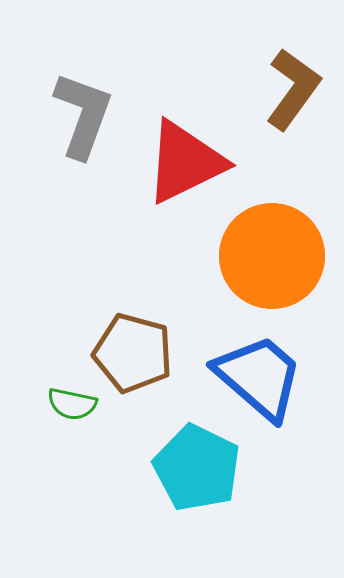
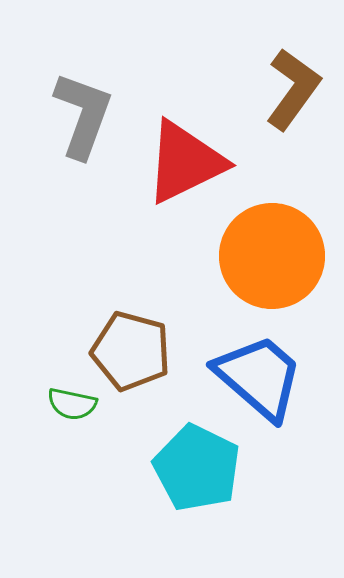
brown pentagon: moved 2 px left, 2 px up
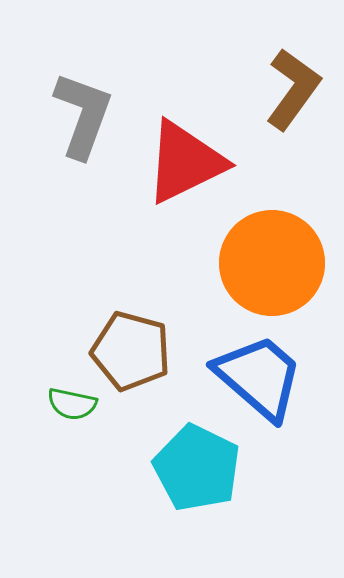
orange circle: moved 7 px down
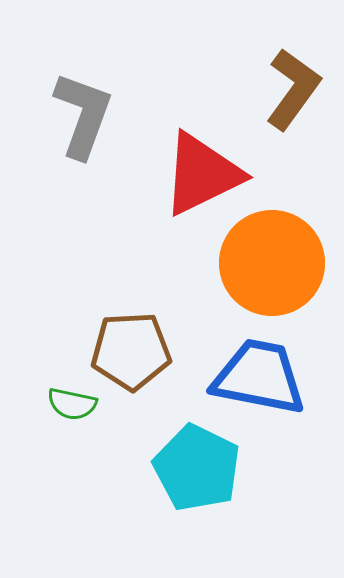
red triangle: moved 17 px right, 12 px down
brown pentagon: rotated 18 degrees counterclockwise
blue trapezoid: rotated 30 degrees counterclockwise
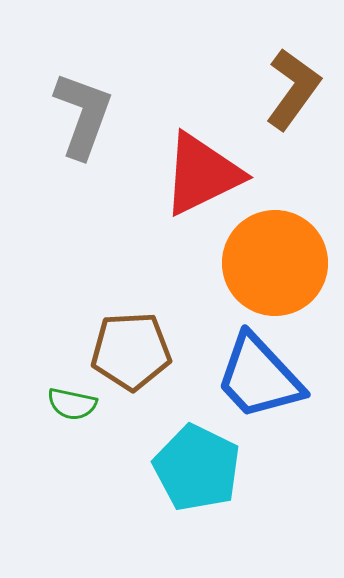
orange circle: moved 3 px right
blue trapezoid: rotated 144 degrees counterclockwise
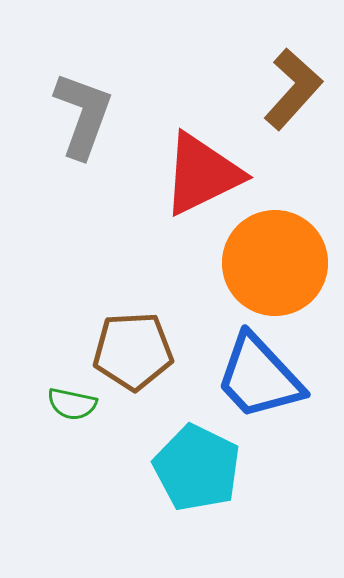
brown L-shape: rotated 6 degrees clockwise
brown pentagon: moved 2 px right
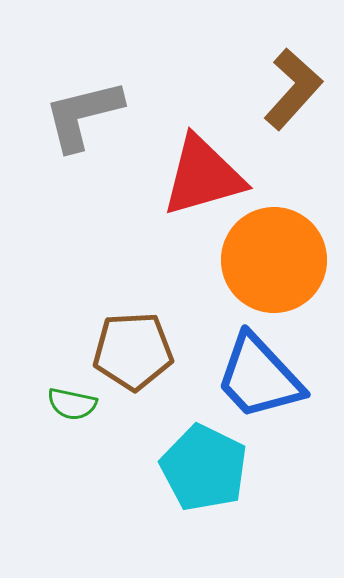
gray L-shape: rotated 124 degrees counterclockwise
red triangle: moved 1 px right, 2 px down; rotated 10 degrees clockwise
orange circle: moved 1 px left, 3 px up
cyan pentagon: moved 7 px right
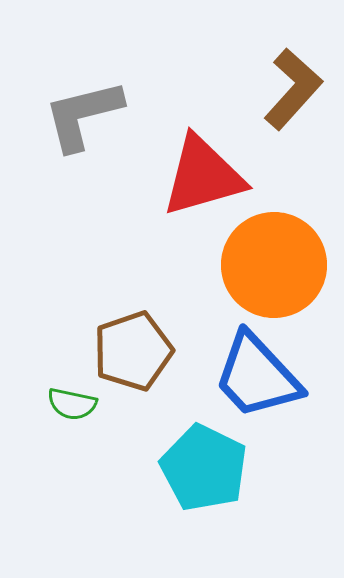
orange circle: moved 5 px down
brown pentagon: rotated 16 degrees counterclockwise
blue trapezoid: moved 2 px left, 1 px up
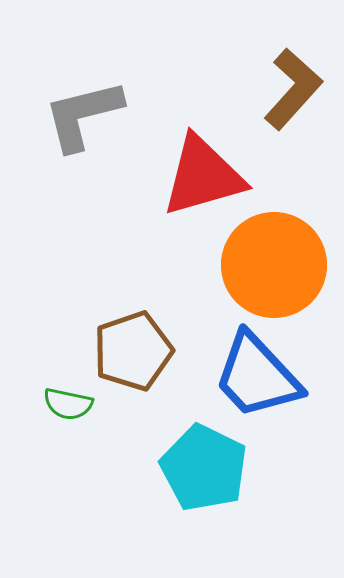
green semicircle: moved 4 px left
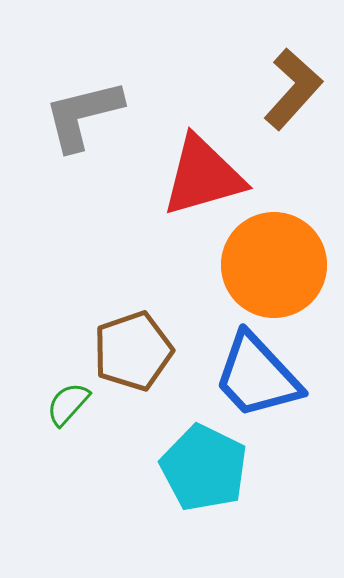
green semicircle: rotated 120 degrees clockwise
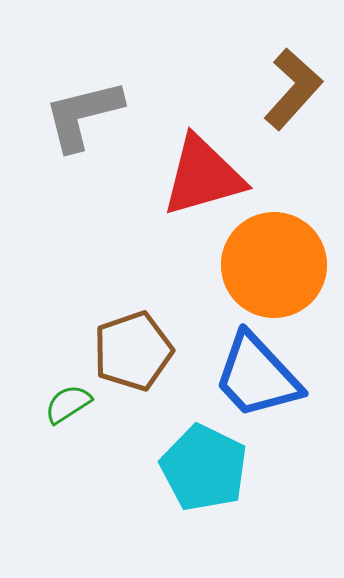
green semicircle: rotated 15 degrees clockwise
